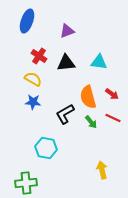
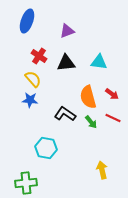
yellow semicircle: rotated 18 degrees clockwise
blue star: moved 3 px left, 2 px up
black L-shape: rotated 65 degrees clockwise
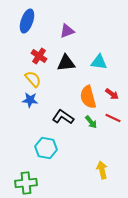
black L-shape: moved 2 px left, 3 px down
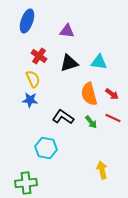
purple triangle: rotated 28 degrees clockwise
black triangle: moved 3 px right; rotated 12 degrees counterclockwise
yellow semicircle: rotated 18 degrees clockwise
orange semicircle: moved 1 px right, 3 px up
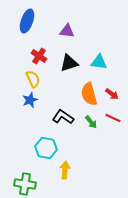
blue star: rotated 28 degrees counterclockwise
yellow arrow: moved 37 px left; rotated 18 degrees clockwise
green cross: moved 1 px left, 1 px down; rotated 15 degrees clockwise
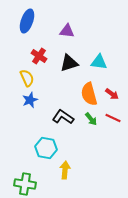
yellow semicircle: moved 6 px left, 1 px up
green arrow: moved 3 px up
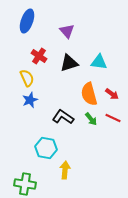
purple triangle: rotated 42 degrees clockwise
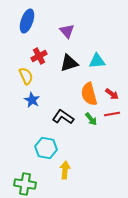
red cross: rotated 28 degrees clockwise
cyan triangle: moved 2 px left, 1 px up; rotated 12 degrees counterclockwise
yellow semicircle: moved 1 px left, 2 px up
blue star: moved 2 px right; rotated 21 degrees counterclockwise
red line: moved 1 px left, 4 px up; rotated 35 degrees counterclockwise
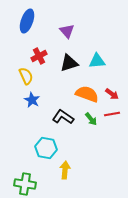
orange semicircle: moved 2 px left; rotated 125 degrees clockwise
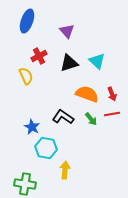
cyan triangle: rotated 48 degrees clockwise
red arrow: rotated 32 degrees clockwise
blue star: moved 27 px down
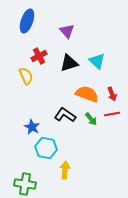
black L-shape: moved 2 px right, 2 px up
